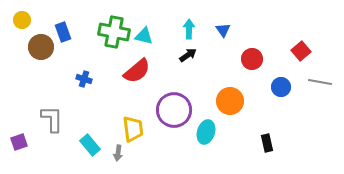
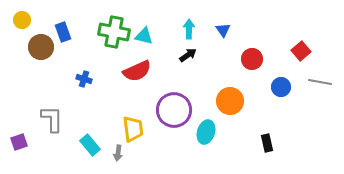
red semicircle: rotated 16 degrees clockwise
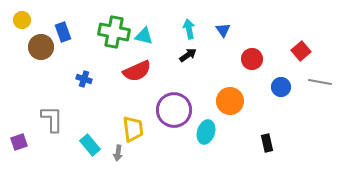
cyan arrow: rotated 12 degrees counterclockwise
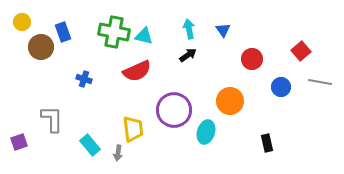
yellow circle: moved 2 px down
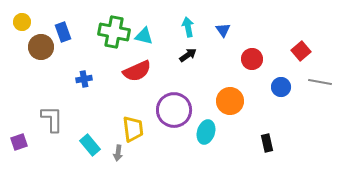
cyan arrow: moved 1 px left, 2 px up
blue cross: rotated 28 degrees counterclockwise
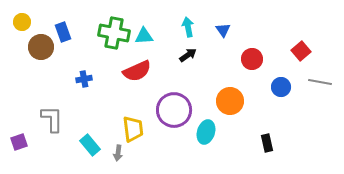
green cross: moved 1 px down
cyan triangle: rotated 18 degrees counterclockwise
